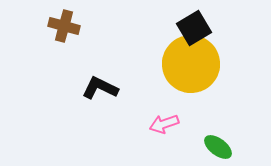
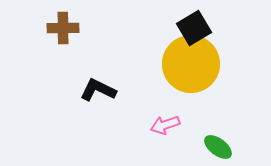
brown cross: moved 1 px left, 2 px down; rotated 16 degrees counterclockwise
black L-shape: moved 2 px left, 2 px down
pink arrow: moved 1 px right, 1 px down
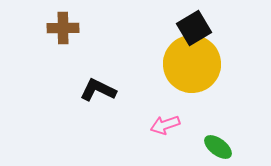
yellow circle: moved 1 px right
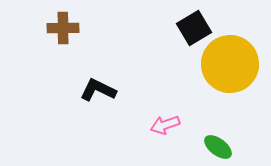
yellow circle: moved 38 px right
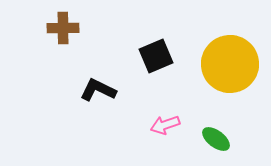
black square: moved 38 px left, 28 px down; rotated 8 degrees clockwise
green ellipse: moved 2 px left, 8 px up
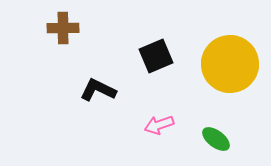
pink arrow: moved 6 px left
